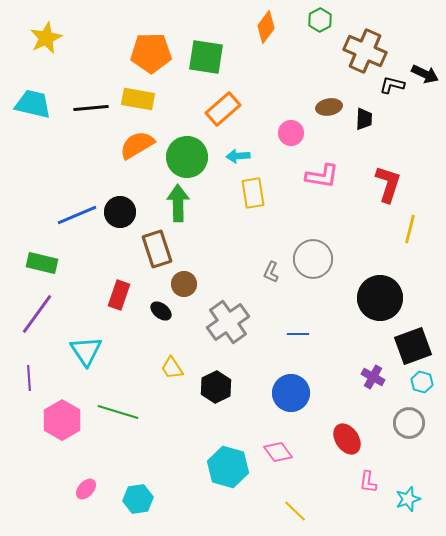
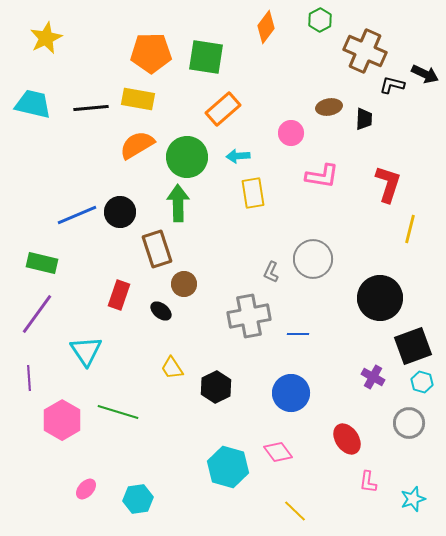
gray cross at (228, 322): moved 21 px right, 6 px up; rotated 24 degrees clockwise
cyan star at (408, 499): moved 5 px right
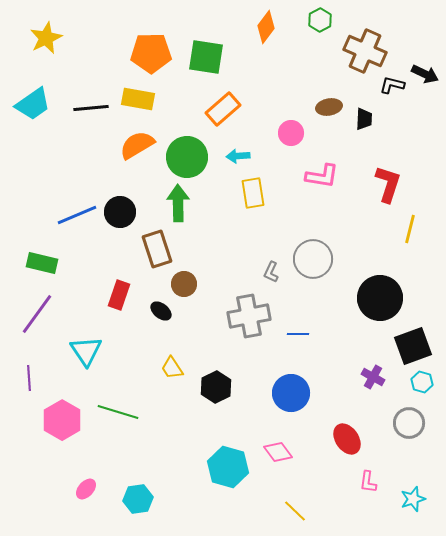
cyan trapezoid at (33, 104): rotated 132 degrees clockwise
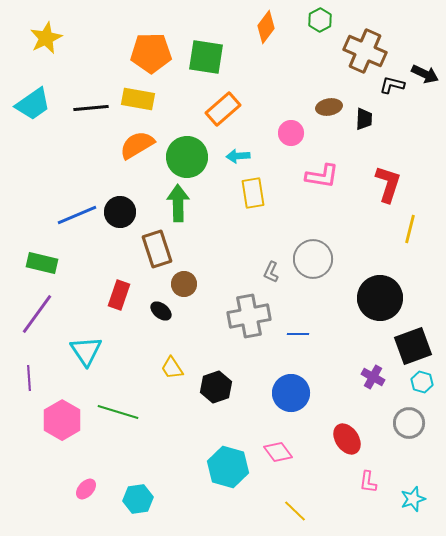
black hexagon at (216, 387): rotated 8 degrees clockwise
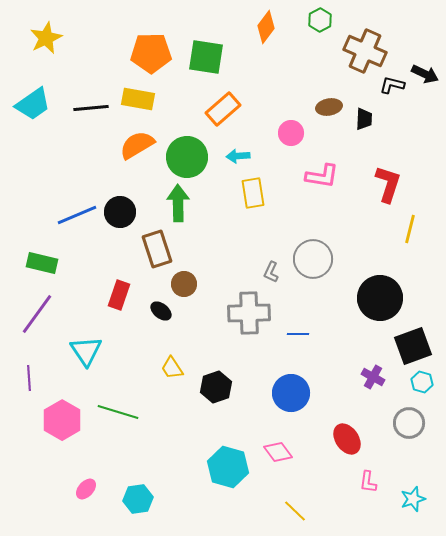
gray cross at (249, 316): moved 3 px up; rotated 9 degrees clockwise
